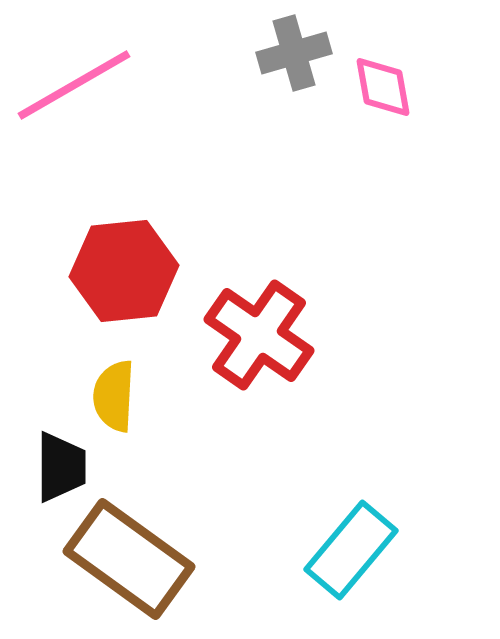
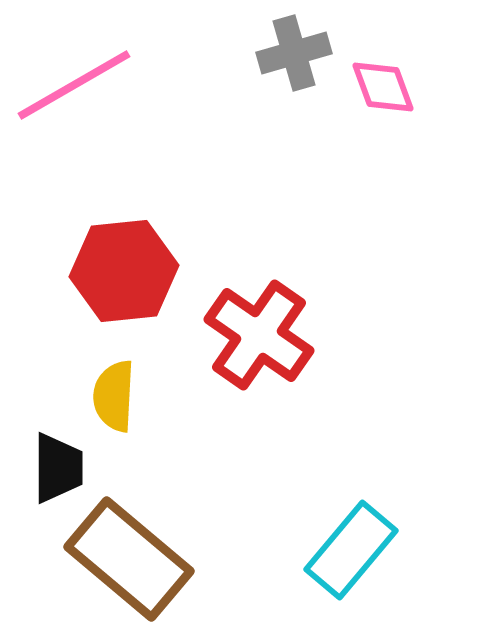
pink diamond: rotated 10 degrees counterclockwise
black trapezoid: moved 3 px left, 1 px down
brown rectangle: rotated 4 degrees clockwise
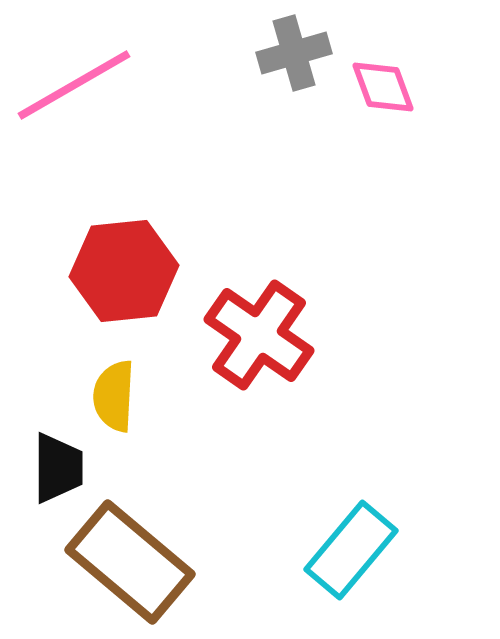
brown rectangle: moved 1 px right, 3 px down
